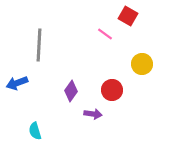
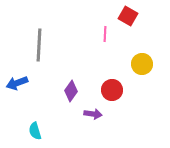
pink line: rotated 56 degrees clockwise
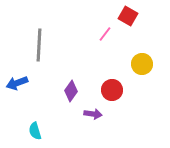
pink line: rotated 35 degrees clockwise
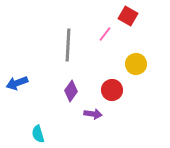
gray line: moved 29 px right
yellow circle: moved 6 px left
cyan semicircle: moved 3 px right, 3 px down
